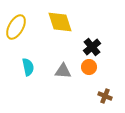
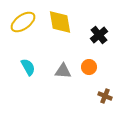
yellow diamond: rotated 8 degrees clockwise
yellow ellipse: moved 7 px right, 5 px up; rotated 25 degrees clockwise
black cross: moved 7 px right, 12 px up
cyan semicircle: rotated 18 degrees counterclockwise
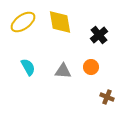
orange circle: moved 2 px right
brown cross: moved 2 px right, 1 px down
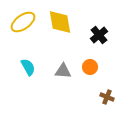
orange circle: moved 1 px left
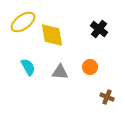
yellow diamond: moved 8 px left, 13 px down
black cross: moved 6 px up; rotated 12 degrees counterclockwise
gray triangle: moved 3 px left, 1 px down
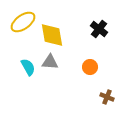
gray triangle: moved 10 px left, 10 px up
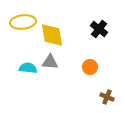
yellow ellipse: rotated 30 degrees clockwise
cyan semicircle: moved 1 px down; rotated 54 degrees counterclockwise
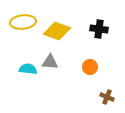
black cross: rotated 30 degrees counterclockwise
yellow diamond: moved 5 px right, 4 px up; rotated 60 degrees counterclockwise
cyan semicircle: moved 1 px down
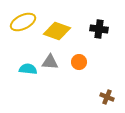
yellow ellipse: rotated 20 degrees counterclockwise
orange circle: moved 11 px left, 5 px up
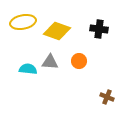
yellow ellipse: rotated 15 degrees clockwise
orange circle: moved 1 px up
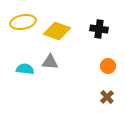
orange circle: moved 29 px right, 5 px down
cyan semicircle: moved 3 px left
brown cross: rotated 24 degrees clockwise
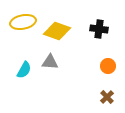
cyan semicircle: moved 1 px left, 1 px down; rotated 114 degrees clockwise
